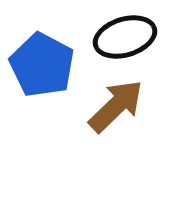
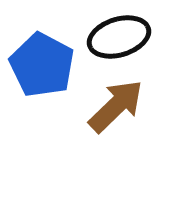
black ellipse: moved 6 px left
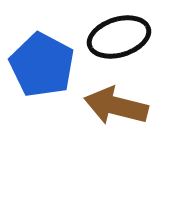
brown arrow: rotated 122 degrees counterclockwise
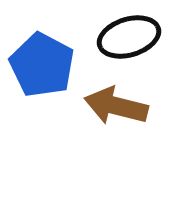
black ellipse: moved 10 px right
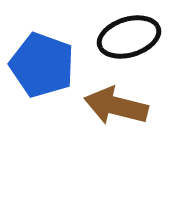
blue pentagon: rotated 8 degrees counterclockwise
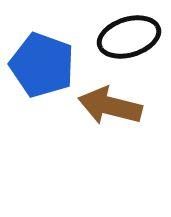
brown arrow: moved 6 px left
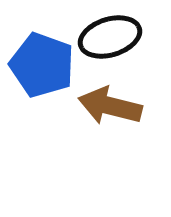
black ellipse: moved 19 px left
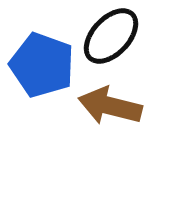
black ellipse: moved 1 px right, 1 px up; rotated 30 degrees counterclockwise
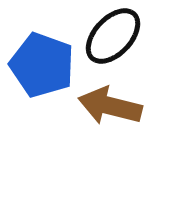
black ellipse: moved 2 px right
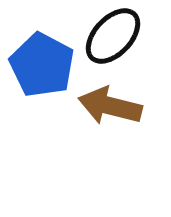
blue pentagon: rotated 8 degrees clockwise
